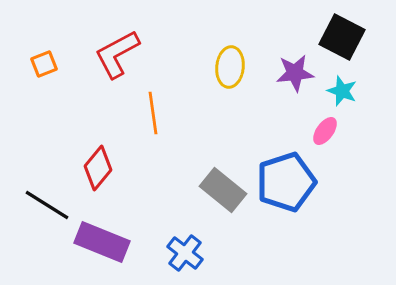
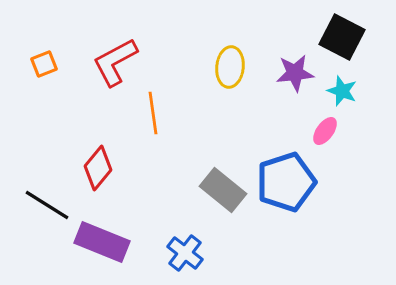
red L-shape: moved 2 px left, 8 px down
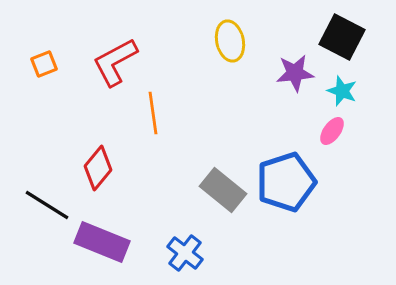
yellow ellipse: moved 26 px up; rotated 18 degrees counterclockwise
pink ellipse: moved 7 px right
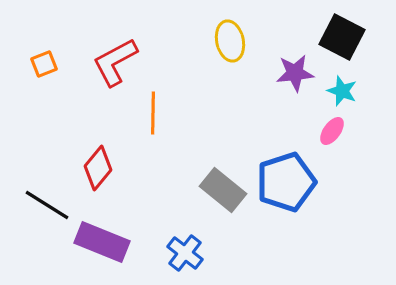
orange line: rotated 9 degrees clockwise
